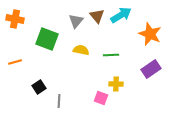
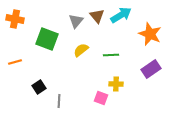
yellow semicircle: rotated 49 degrees counterclockwise
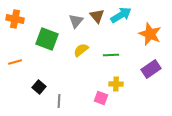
black square: rotated 16 degrees counterclockwise
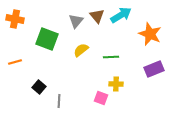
green line: moved 2 px down
purple rectangle: moved 3 px right; rotated 12 degrees clockwise
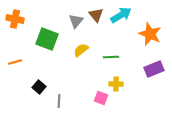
brown triangle: moved 1 px left, 1 px up
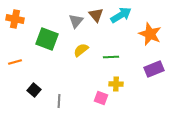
black square: moved 5 px left, 3 px down
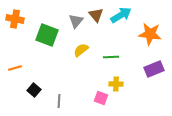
orange star: rotated 15 degrees counterclockwise
green square: moved 4 px up
orange line: moved 6 px down
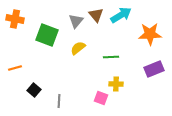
orange star: rotated 10 degrees counterclockwise
yellow semicircle: moved 3 px left, 2 px up
